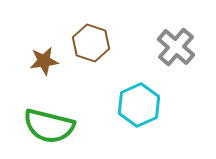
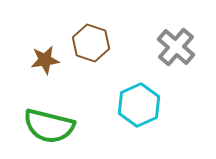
brown star: moved 1 px right, 1 px up
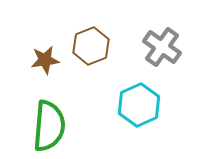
brown hexagon: moved 3 px down; rotated 21 degrees clockwise
gray cross: moved 14 px left; rotated 6 degrees counterclockwise
green semicircle: rotated 99 degrees counterclockwise
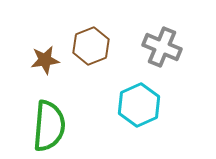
gray cross: rotated 12 degrees counterclockwise
